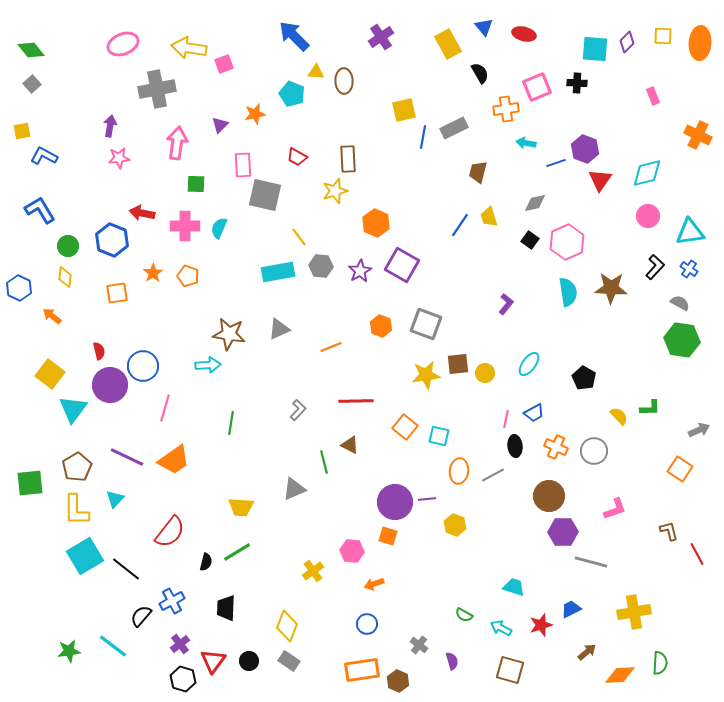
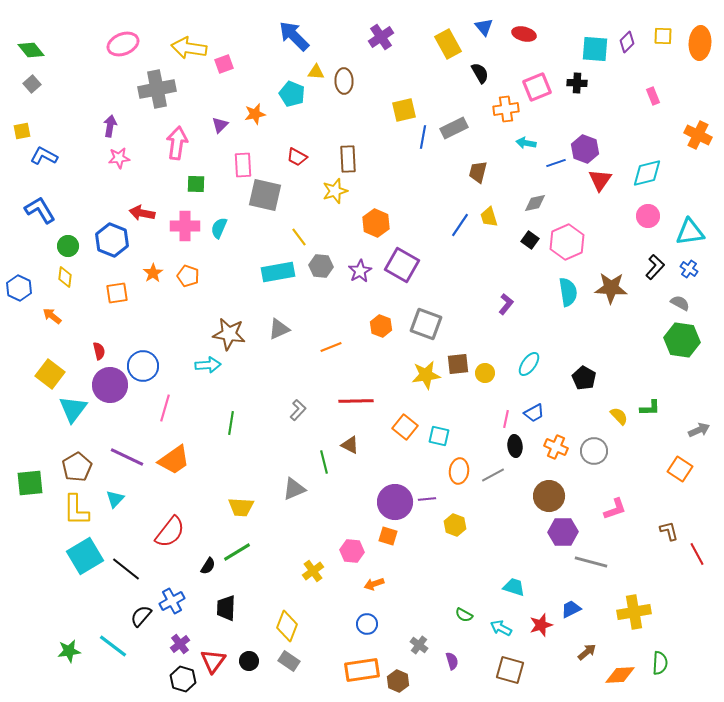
black semicircle at (206, 562): moved 2 px right, 4 px down; rotated 18 degrees clockwise
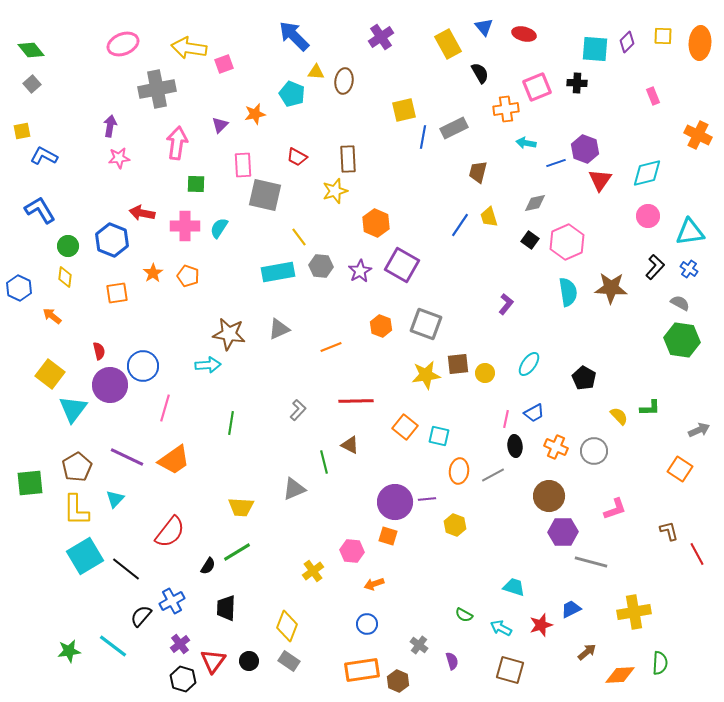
brown ellipse at (344, 81): rotated 10 degrees clockwise
cyan semicircle at (219, 228): rotated 10 degrees clockwise
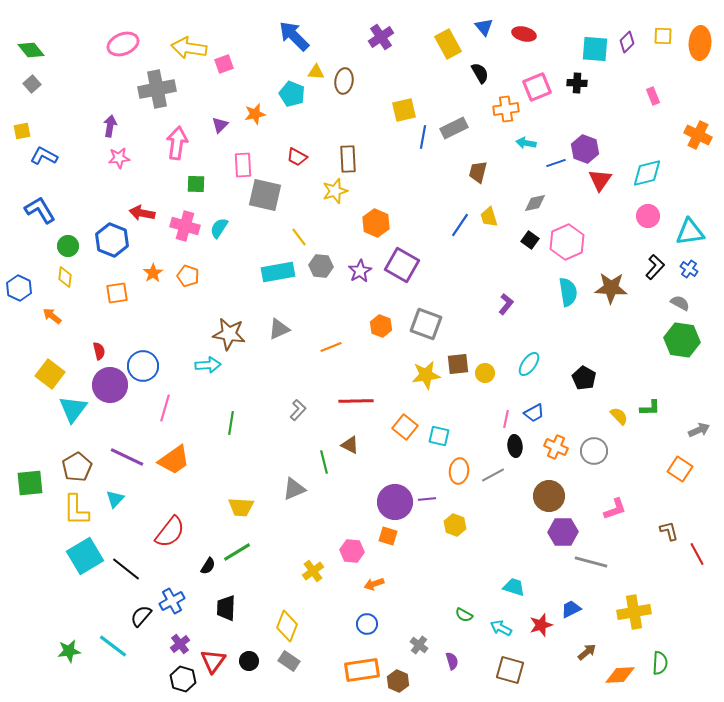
pink cross at (185, 226): rotated 16 degrees clockwise
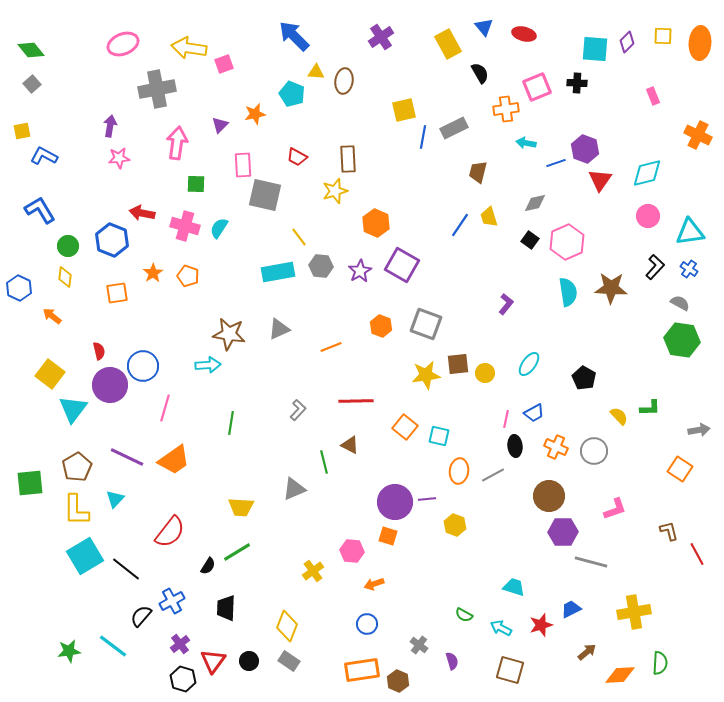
gray arrow at (699, 430): rotated 15 degrees clockwise
